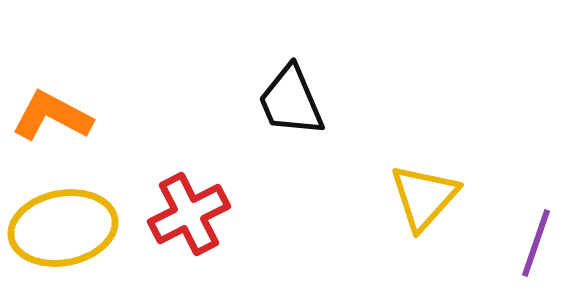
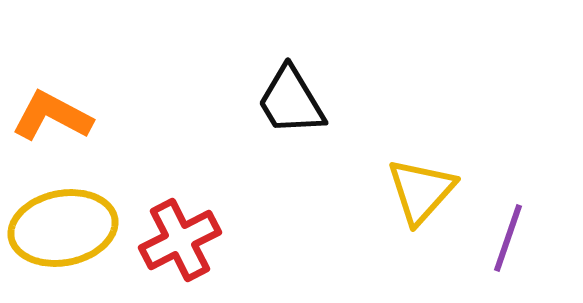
black trapezoid: rotated 8 degrees counterclockwise
yellow triangle: moved 3 px left, 6 px up
red cross: moved 9 px left, 26 px down
purple line: moved 28 px left, 5 px up
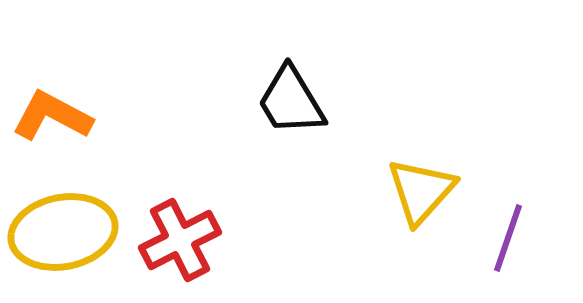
yellow ellipse: moved 4 px down
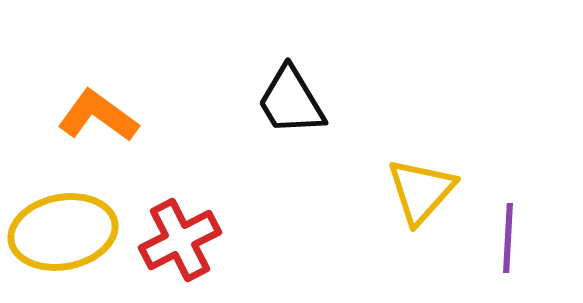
orange L-shape: moved 46 px right; rotated 8 degrees clockwise
purple line: rotated 16 degrees counterclockwise
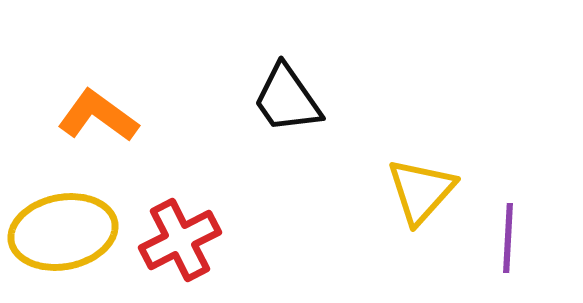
black trapezoid: moved 4 px left, 2 px up; rotated 4 degrees counterclockwise
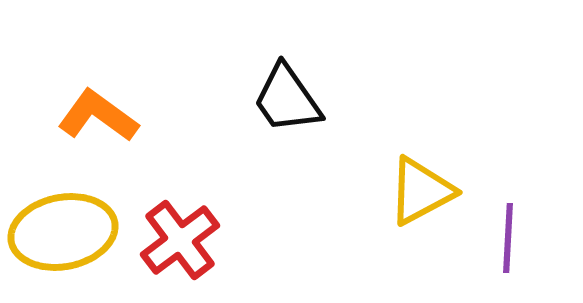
yellow triangle: rotated 20 degrees clockwise
red cross: rotated 10 degrees counterclockwise
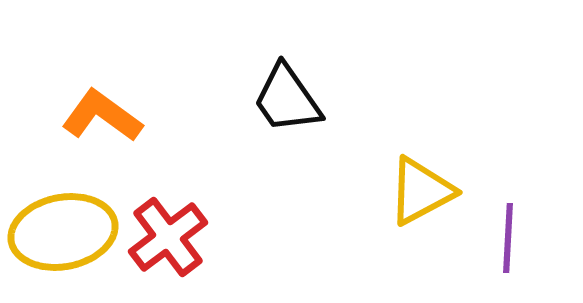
orange L-shape: moved 4 px right
red cross: moved 12 px left, 3 px up
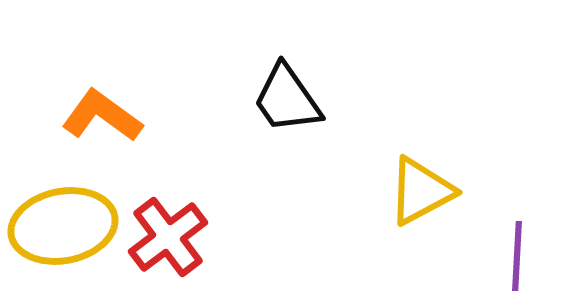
yellow ellipse: moved 6 px up
purple line: moved 9 px right, 18 px down
